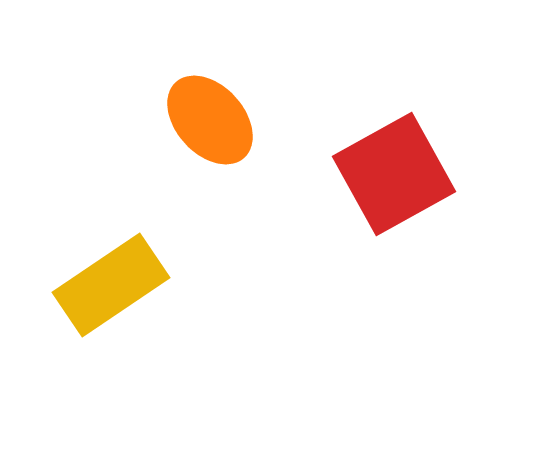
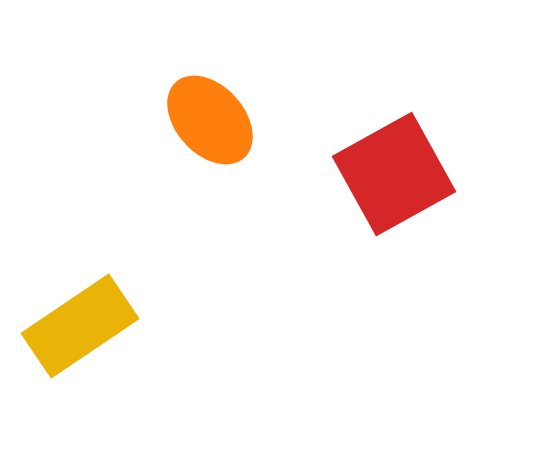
yellow rectangle: moved 31 px left, 41 px down
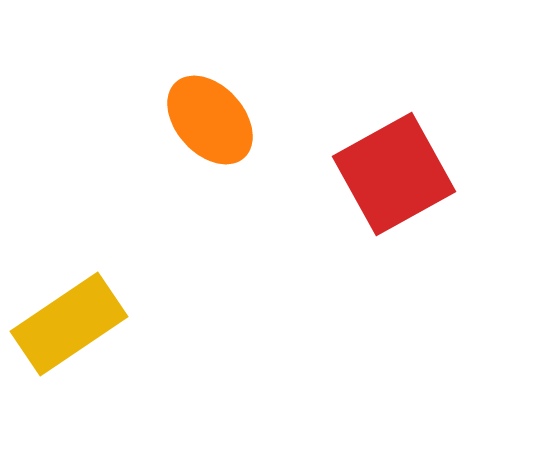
yellow rectangle: moved 11 px left, 2 px up
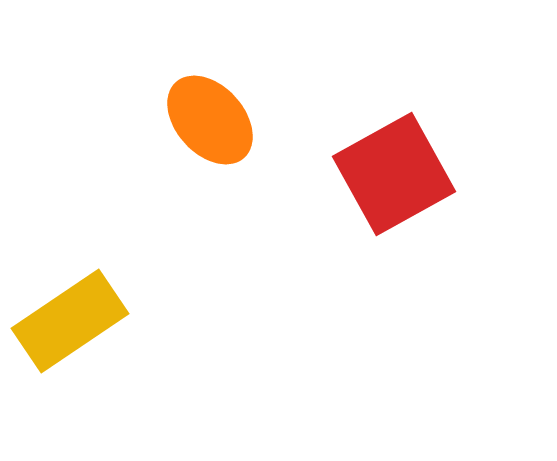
yellow rectangle: moved 1 px right, 3 px up
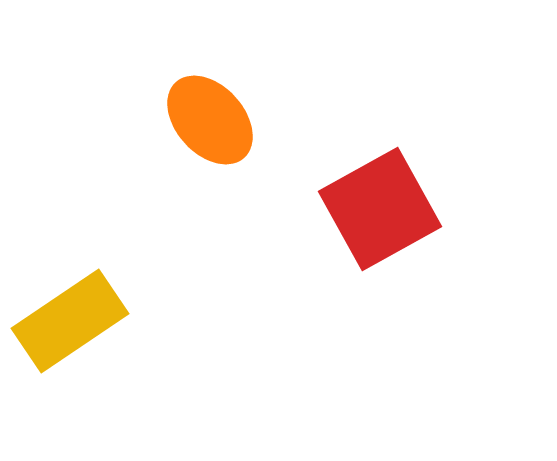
red square: moved 14 px left, 35 px down
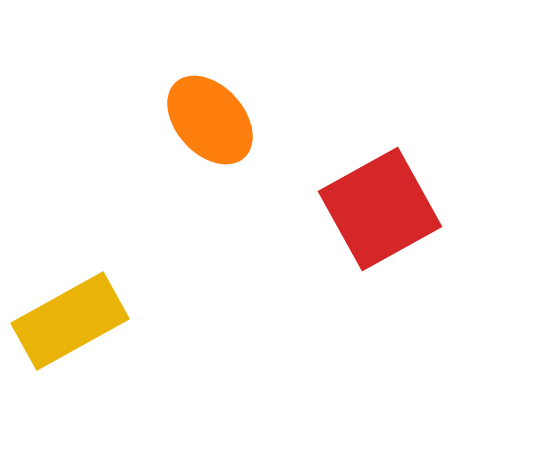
yellow rectangle: rotated 5 degrees clockwise
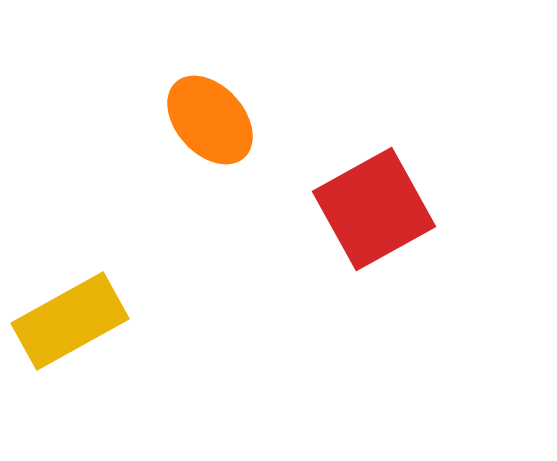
red square: moved 6 px left
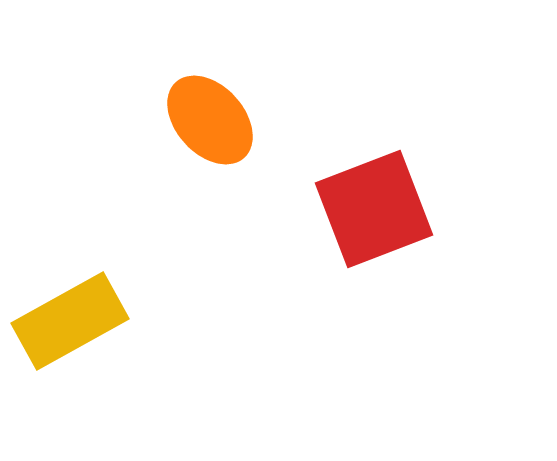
red square: rotated 8 degrees clockwise
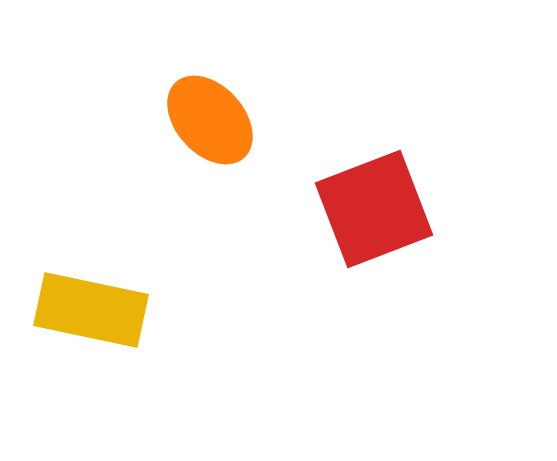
yellow rectangle: moved 21 px right, 11 px up; rotated 41 degrees clockwise
